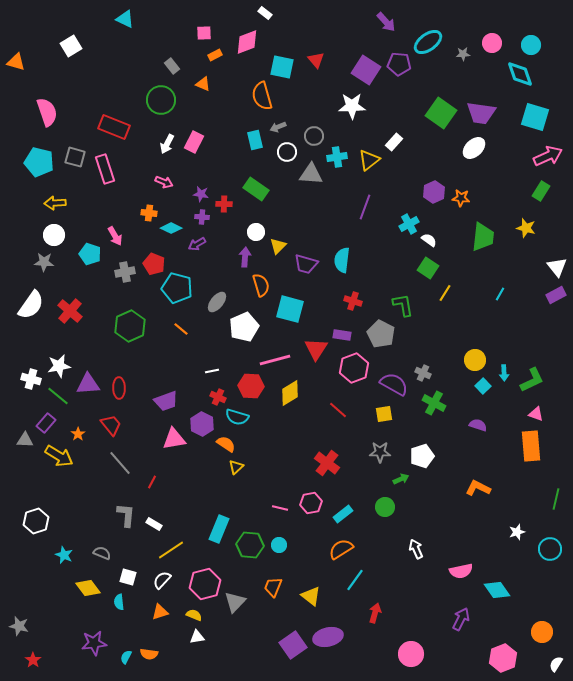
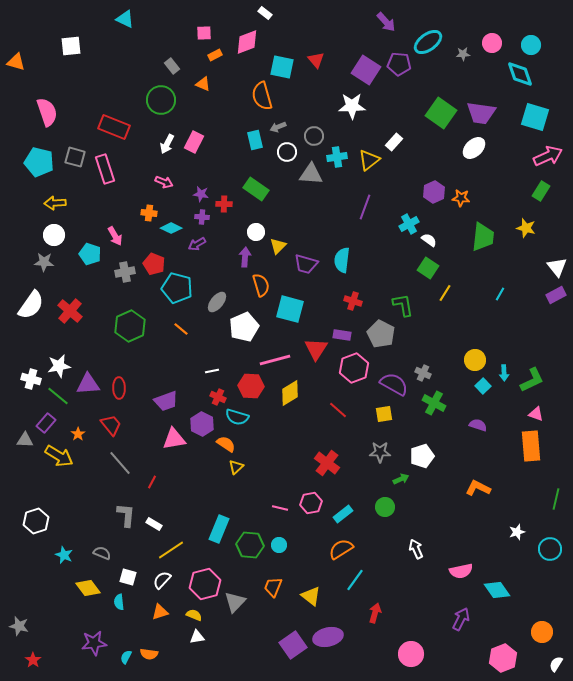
white square at (71, 46): rotated 25 degrees clockwise
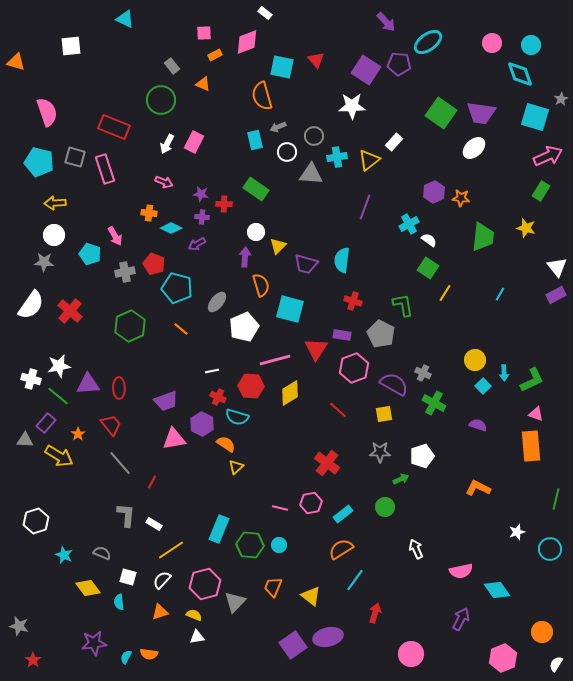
gray star at (463, 54): moved 98 px right, 45 px down; rotated 24 degrees counterclockwise
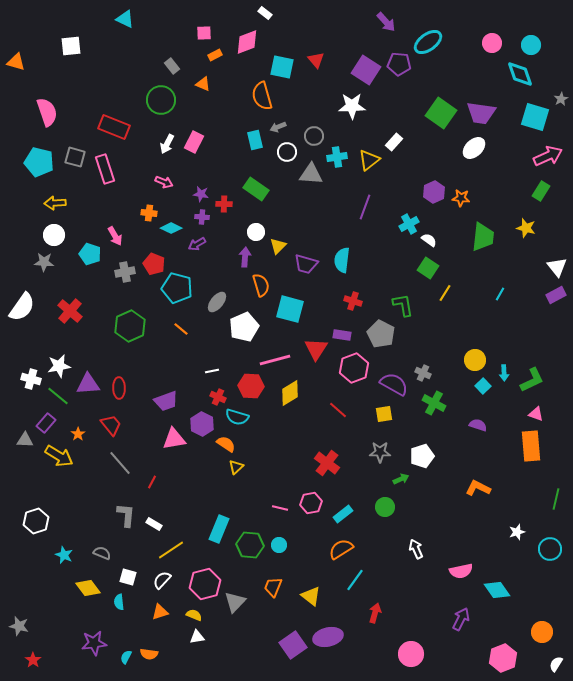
white semicircle at (31, 305): moved 9 px left, 2 px down
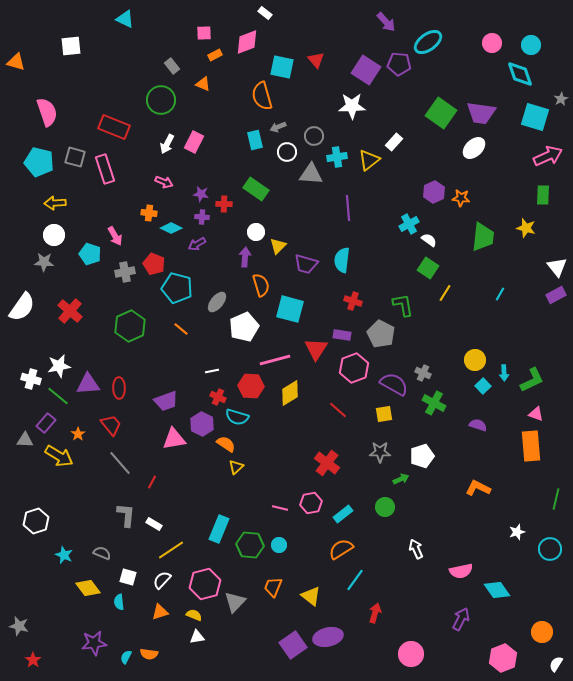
green rectangle at (541, 191): moved 2 px right, 4 px down; rotated 30 degrees counterclockwise
purple line at (365, 207): moved 17 px left, 1 px down; rotated 25 degrees counterclockwise
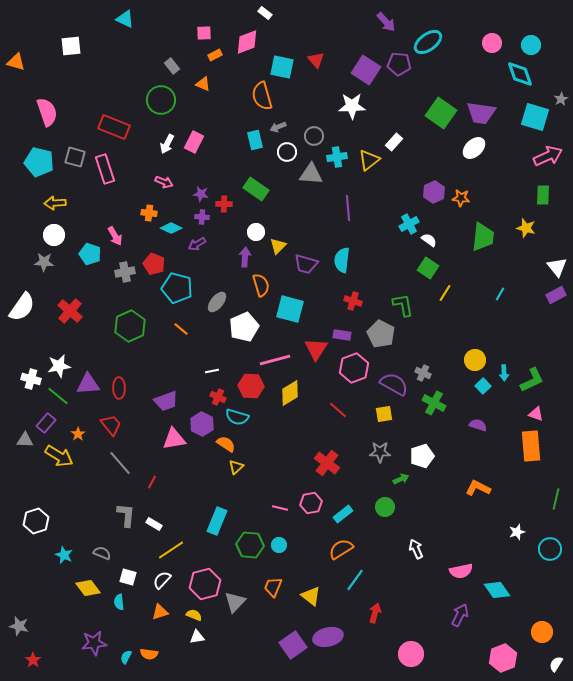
cyan rectangle at (219, 529): moved 2 px left, 8 px up
purple arrow at (461, 619): moved 1 px left, 4 px up
